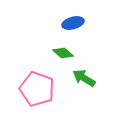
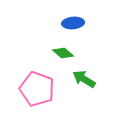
blue ellipse: rotated 10 degrees clockwise
green arrow: moved 1 px down
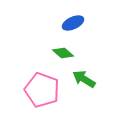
blue ellipse: rotated 20 degrees counterclockwise
pink pentagon: moved 5 px right, 1 px down
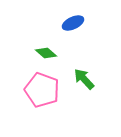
green diamond: moved 17 px left
green arrow: rotated 15 degrees clockwise
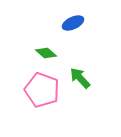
green arrow: moved 4 px left, 1 px up
